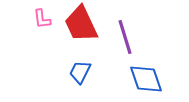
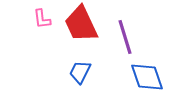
blue diamond: moved 1 px right, 2 px up
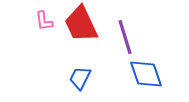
pink L-shape: moved 2 px right, 2 px down
blue trapezoid: moved 6 px down
blue diamond: moved 1 px left, 3 px up
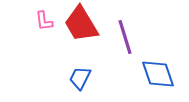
red trapezoid: rotated 6 degrees counterclockwise
blue diamond: moved 12 px right
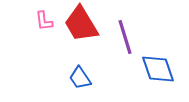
blue diamond: moved 5 px up
blue trapezoid: rotated 60 degrees counterclockwise
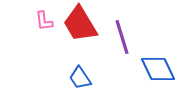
red trapezoid: moved 1 px left
purple line: moved 3 px left
blue diamond: rotated 6 degrees counterclockwise
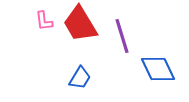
purple line: moved 1 px up
blue trapezoid: rotated 115 degrees counterclockwise
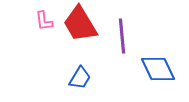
purple line: rotated 12 degrees clockwise
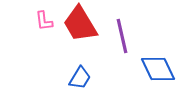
purple line: rotated 8 degrees counterclockwise
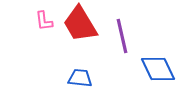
blue trapezoid: rotated 115 degrees counterclockwise
